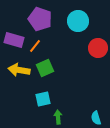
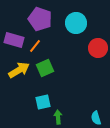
cyan circle: moved 2 px left, 2 px down
yellow arrow: rotated 140 degrees clockwise
cyan square: moved 3 px down
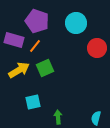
purple pentagon: moved 3 px left, 2 px down
red circle: moved 1 px left
cyan square: moved 10 px left
cyan semicircle: rotated 32 degrees clockwise
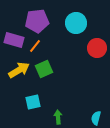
purple pentagon: rotated 25 degrees counterclockwise
green square: moved 1 px left, 1 px down
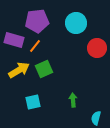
green arrow: moved 15 px right, 17 px up
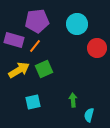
cyan circle: moved 1 px right, 1 px down
cyan semicircle: moved 7 px left, 3 px up
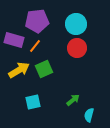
cyan circle: moved 1 px left
red circle: moved 20 px left
green arrow: rotated 56 degrees clockwise
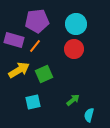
red circle: moved 3 px left, 1 px down
green square: moved 5 px down
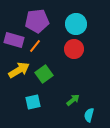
green square: rotated 12 degrees counterclockwise
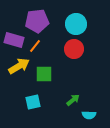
yellow arrow: moved 4 px up
green square: rotated 36 degrees clockwise
cyan semicircle: rotated 104 degrees counterclockwise
